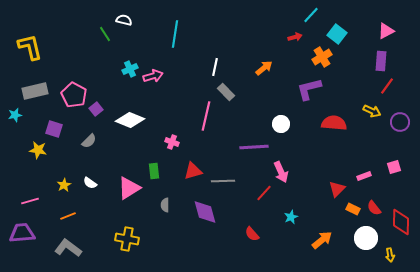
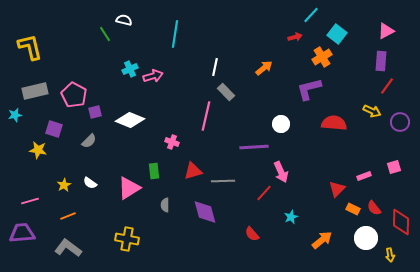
purple square at (96, 109): moved 1 px left, 3 px down; rotated 24 degrees clockwise
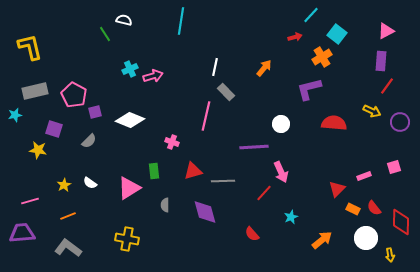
cyan line at (175, 34): moved 6 px right, 13 px up
orange arrow at (264, 68): rotated 12 degrees counterclockwise
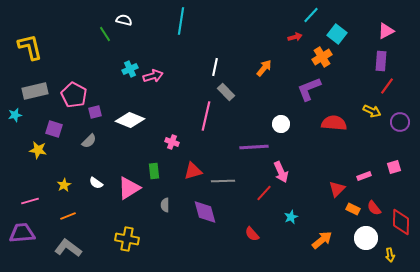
purple L-shape at (309, 89): rotated 8 degrees counterclockwise
white semicircle at (90, 183): moved 6 px right
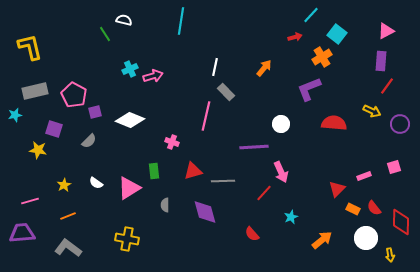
purple circle at (400, 122): moved 2 px down
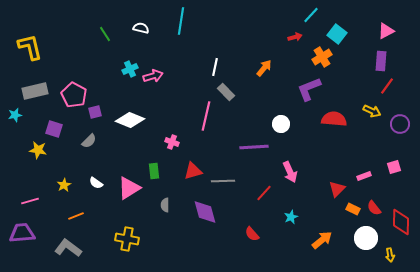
white semicircle at (124, 20): moved 17 px right, 8 px down
red semicircle at (334, 123): moved 4 px up
pink arrow at (281, 172): moved 9 px right
orange line at (68, 216): moved 8 px right
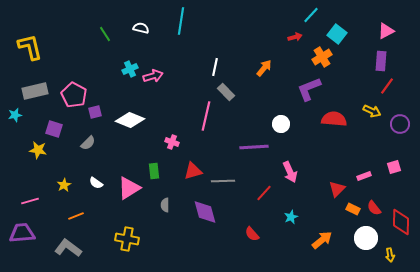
gray semicircle at (89, 141): moved 1 px left, 2 px down
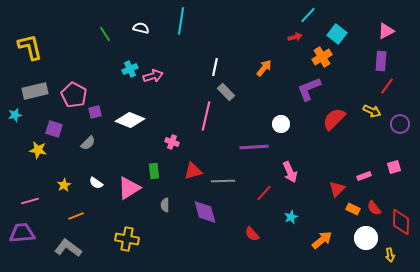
cyan line at (311, 15): moved 3 px left
red semicircle at (334, 119): rotated 50 degrees counterclockwise
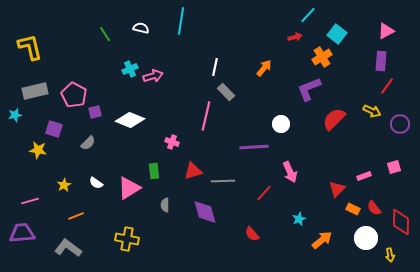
cyan star at (291, 217): moved 8 px right, 2 px down
